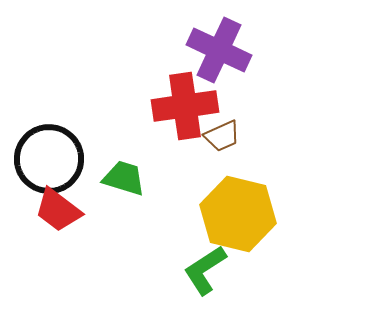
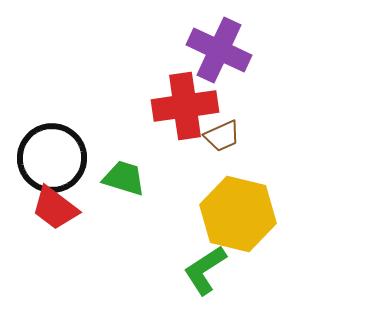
black circle: moved 3 px right, 1 px up
red trapezoid: moved 3 px left, 2 px up
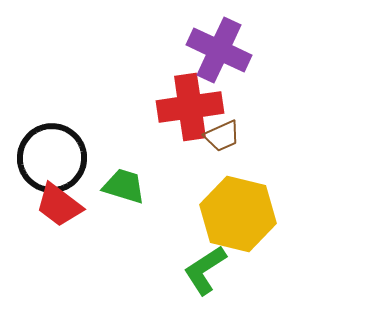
red cross: moved 5 px right, 1 px down
green trapezoid: moved 8 px down
red trapezoid: moved 4 px right, 3 px up
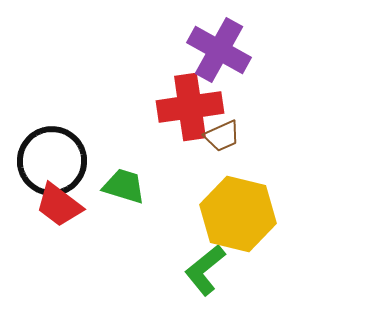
purple cross: rotated 4 degrees clockwise
black circle: moved 3 px down
green L-shape: rotated 6 degrees counterclockwise
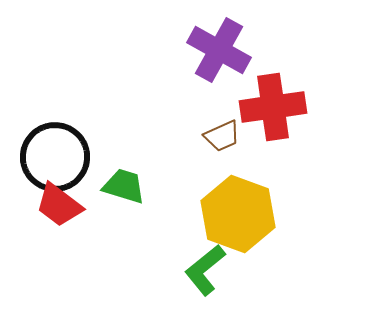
red cross: moved 83 px right
black circle: moved 3 px right, 4 px up
yellow hexagon: rotated 6 degrees clockwise
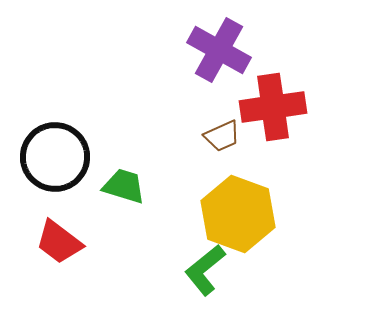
red trapezoid: moved 37 px down
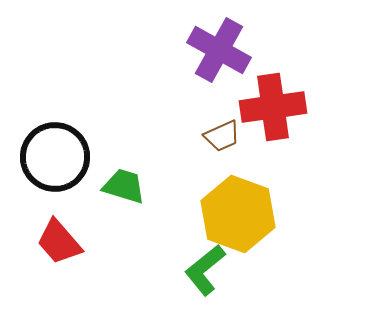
red trapezoid: rotated 12 degrees clockwise
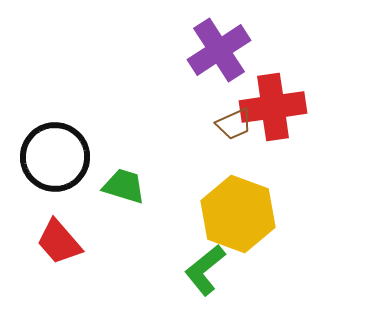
purple cross: rotated 28 degrees clockwise
brown trapezoid: moved 12 px right, 12 px up
